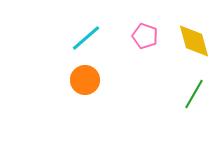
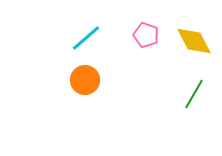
pink pentagon: moved 1 px right, 1 px up
yellow diamond: rotated 12 degrees counterclockwise
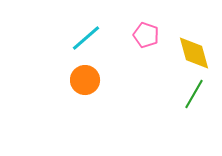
yellow diamond: moved 12 px down; rotated 12 degrees clockwise
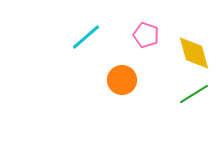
cyan line: moved 1 px up
orange circle: moved 37 px right
green line: rotated 28 degrees clockwise
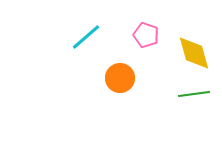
orange circle: moved 2 px left, 2 px up
green line: rotated 24 degrees clockwise
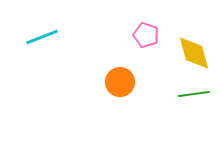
cyan line: moved 44 px left; rotated 20 degrees clockwise
orange circle: moved 4 px down
